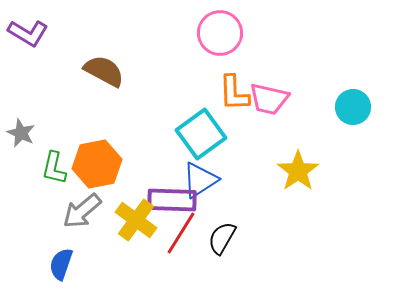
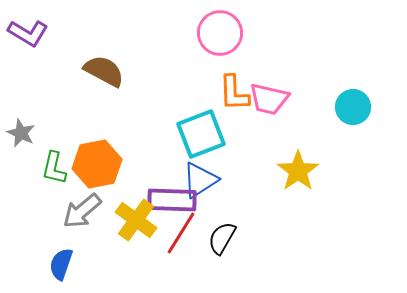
cyan square: rotated 15 degrees clockwise
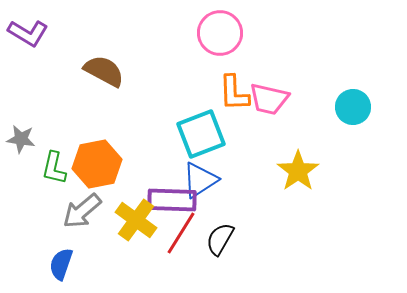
gray star: moved 6 px down; rotated 16 degrees counterclockwise
black semicircle: moved 2 px left, 1 px down
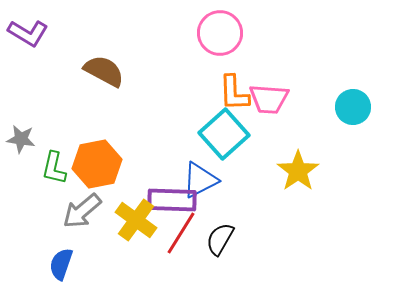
pink trapezoid: rotated 9 degrees counterclockwise
cyan square: moved 23 px right; rotated 21 degrees counterclockwise
blue triangle: rotated 6 degrees clockwise
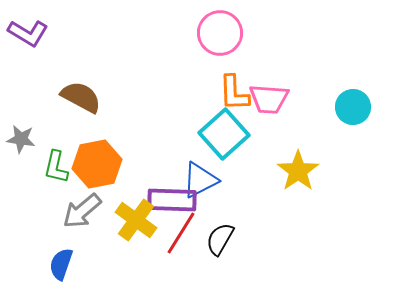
brown semicircle: moved 23 px left, 26 px down
green L-shape: moved 2 px right, 1 px up
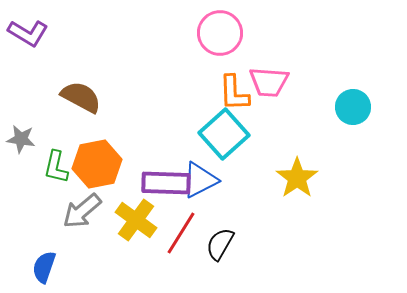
pink trapezoid: moved 17 px up
yellow star: moved 1 px left, 7 px down
purple rectangle: moved 6 px left, 17 px up
black semicircle: moved 5 px down
blue semicircle: moved 17 px left, 3 px down
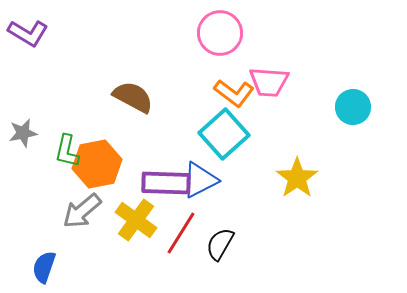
orange L-shape: rotated 51 degrees counterclockwise
brown semicircle: moved 52 px right
gray star: moved 2 px right, 6 px up; rotated 20 degrees counterclockwise
green L-shape: moved 11 px right, 16 px up
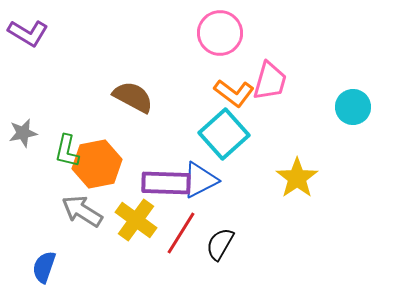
pink trapezoid: moved 1 px right, 1 px up; rotated 78 degrees counterclockwise
gray arrow: rotated 72 degrees clockwise
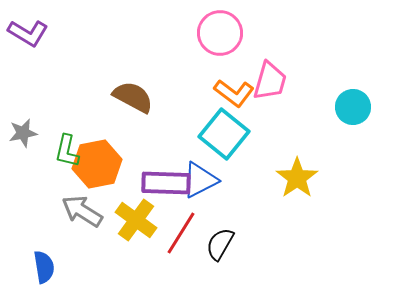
cyan square: rotated 9 degrees counterclockwise
blue semicircle: rotated 152 degrees clockwise
